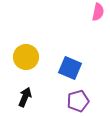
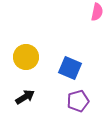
pink semicircle: moved 1 px left
black arrow: rotated 36 degrees clockwise
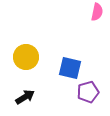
blue square: rotated 10 degrees counterclockwise
purple pentagon: moved 10 px right, 9 px up
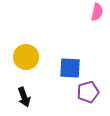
blue square: rotated 10 degrees counterclockwise
black arrow: moved 1 px left; rotated 102 degrees clockwise
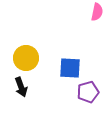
yellow circle: moved 1 px down
black arrow: moved 3 px left, 10 px up
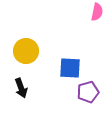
yellow circle: moved 7 px up
black arrow: moved 1 px down
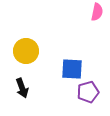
blue square: moved 2 px right, 1 px down
black arrow: moved 1 px right
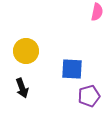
purple pentagon: moved 1 px right, 4 px down
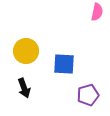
blue square: moved 8 px left, 5 px up
black arrow: moved 2 px right
purple pentagon: moved 1 px left, 1 px up
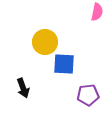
yellow circle: moved 19 px right, 9 px up
black arrow: moved 1 px left
purple pentagon: rotated 10 degrees clockwise
